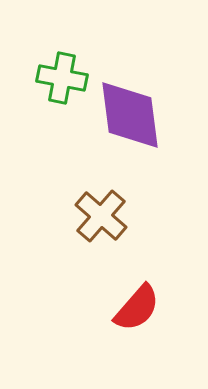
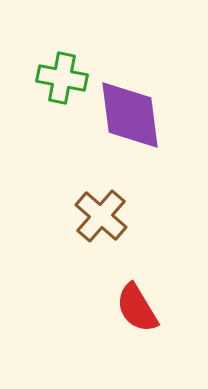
red semicircle: rotated 108 degrees clockwise
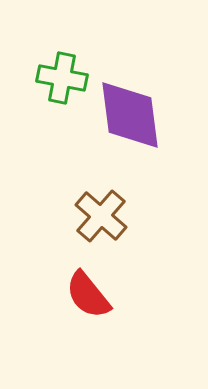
red semicircle: moved 49 px left, 13 px up; rotated 8 degrees counterclockwise
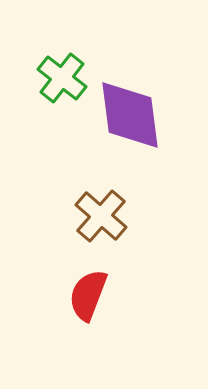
green cross: rotated 27 degrees clockwise
red semicircle: rotated 60 degrees clockwise
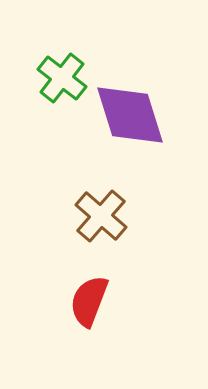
purple diamond: rotated 10 degrees counterclockwise
red semicircle: moved 1 px right, 6 px down
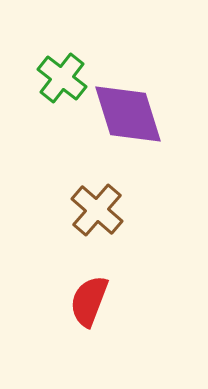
purple diamond: moved 2 px left, 1 px up
brown cross: moved 4 px left, 6 px up
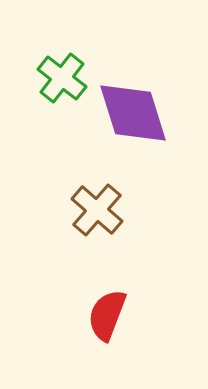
purple diamond: moved 5 px right, 1 px up
red semicircle: moved 18 px right, 14 px down
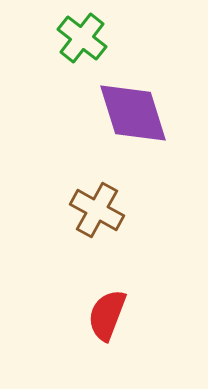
green cross: moved 20 px right, 40 px up
brown cross: rotated 12 degrees counterclockwise
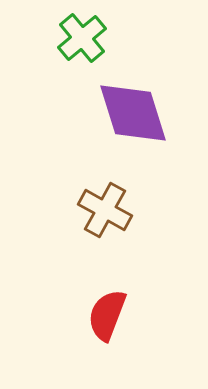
green cross: rotated 12 degrees clockwise
brown cross: moved 8 px right
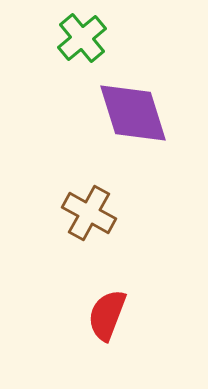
brown cross: moved 16 px left, 3 px down
